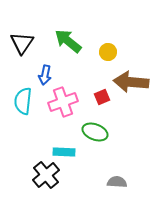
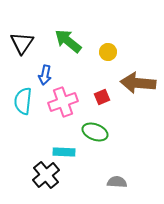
brown arrow: moved 7 px right, 1 px down
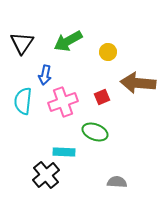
green arrow: rotated 68 degrees counterclockwise
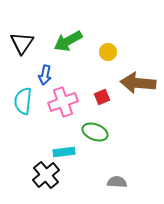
cyan rectangle: rotated 10 degrees counterclockwise
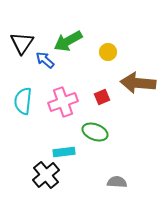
blue arrow: moved 15 px up; rotated 120 degrees clockwise
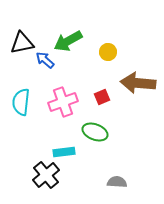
black triangle: rotated 45 degrees clockwise
cyan semicircle: moved 2 px left, 1 px down
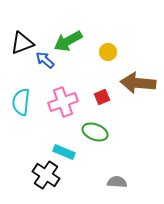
black triangle: rotated 10 degrees counterclockwise
cyan rectangle: rotated 30 degrees clockwise
black cross: rotated 16 degrees counterclockwise
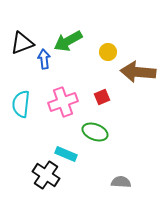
blue arrow: moved 1 px left, 1 px up; rotated 42 degrees clockwise
brown arrow: moved 11 px up
cyan semicircle: moved 2 px down
cyan rectangle: moved 2 px right, 2 px down
gray semicircle: moved 4 px right
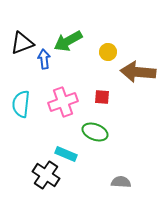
red square: rotated 28 degrees clockwise
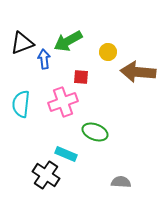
red square: moved 21 px left, 20 px up
